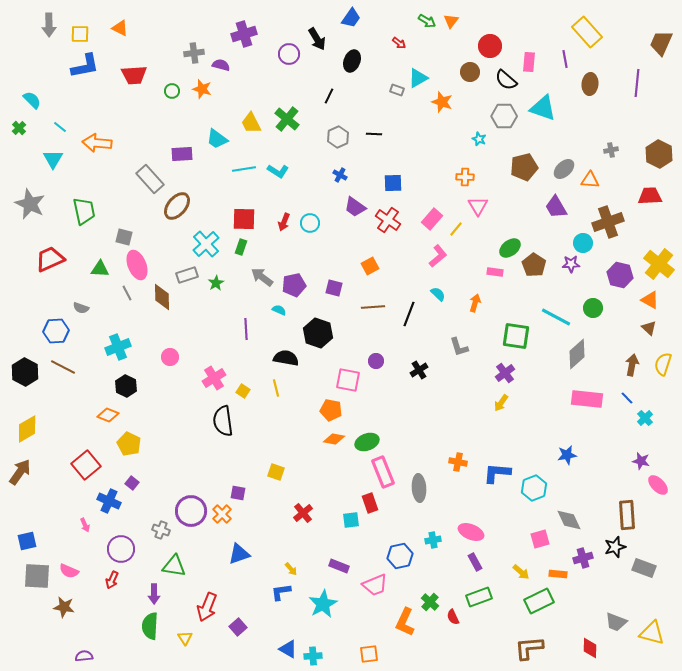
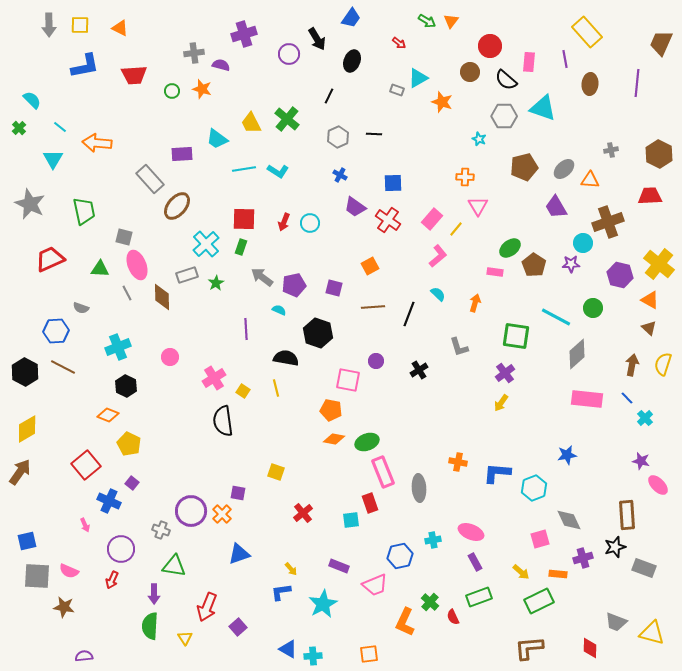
yellow square at (80, 34): moved 9 px up
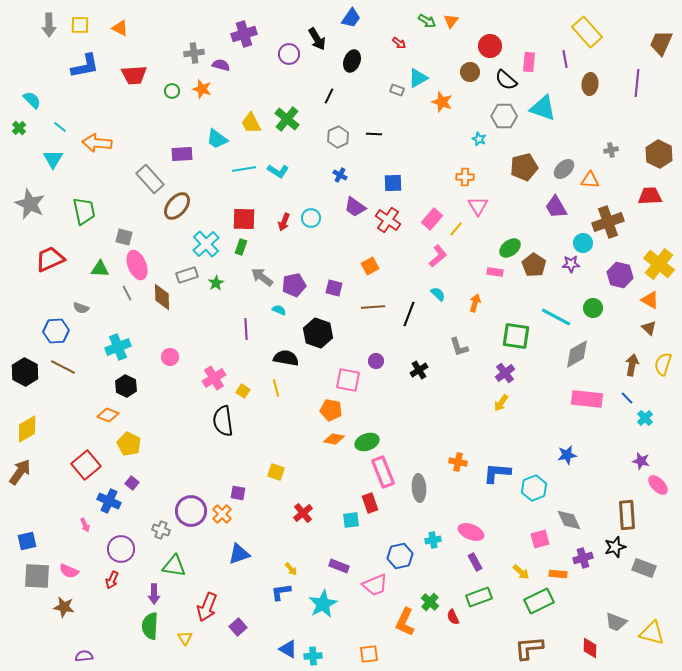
cyan circle at (310, 223): moved 1 px right, 5 px up
gray diamond at (577, 354): rotated 12 degrees clockwise
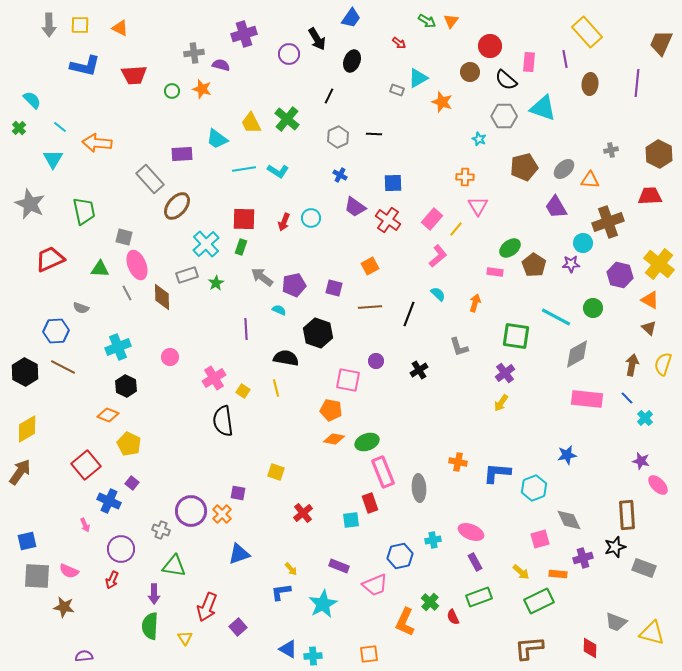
blue L-shape at (85, 66): rotated 24 degrees clockwise
brown line at (373, 307): moved 3 px left
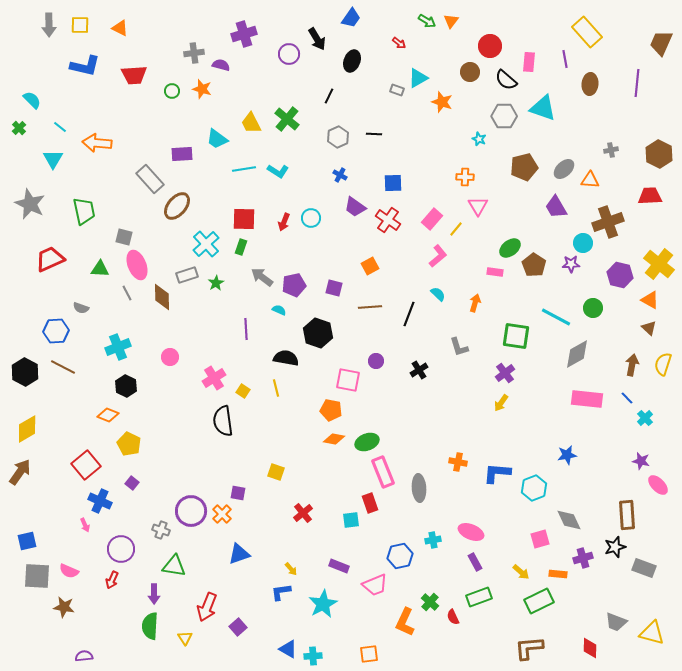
blue cross at (109, 501): moved 9 px left
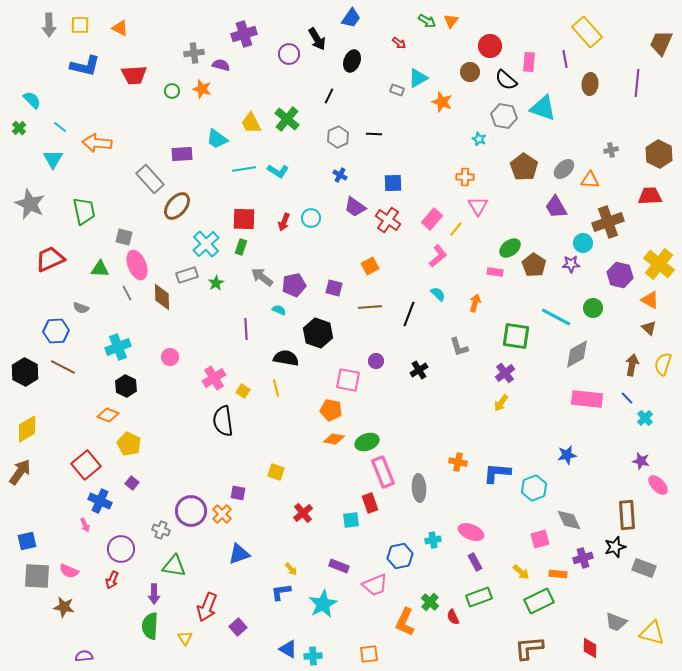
gray hexagon at (504, 116): rotated 10 degrees clockwise
brown pentagon at (524, 167): rotated 24 degrees counterclockwise
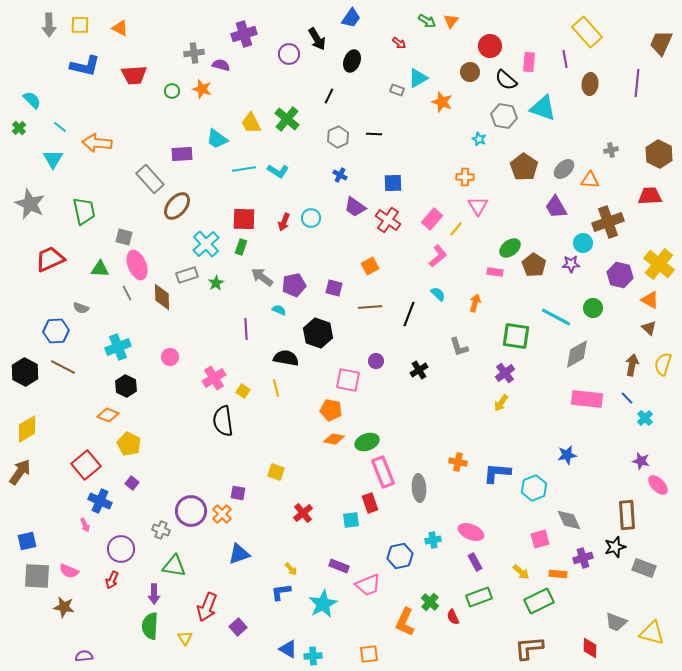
pink trapezoid at (375, 585): moved 7 px left
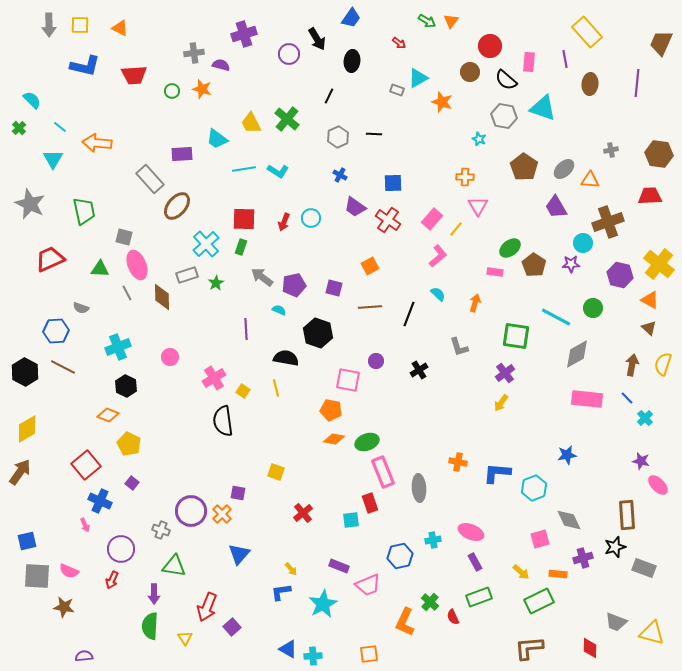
black ellipse at (352, 61): rotated 15 degrees counterclockwise
brown hexagon at (659, 154): rotated 20 degrees counterclockwise
blue triangle at (239, 554): rotated 30 degrees counterclockwise
purple square at (238, 627): moved 6 px left
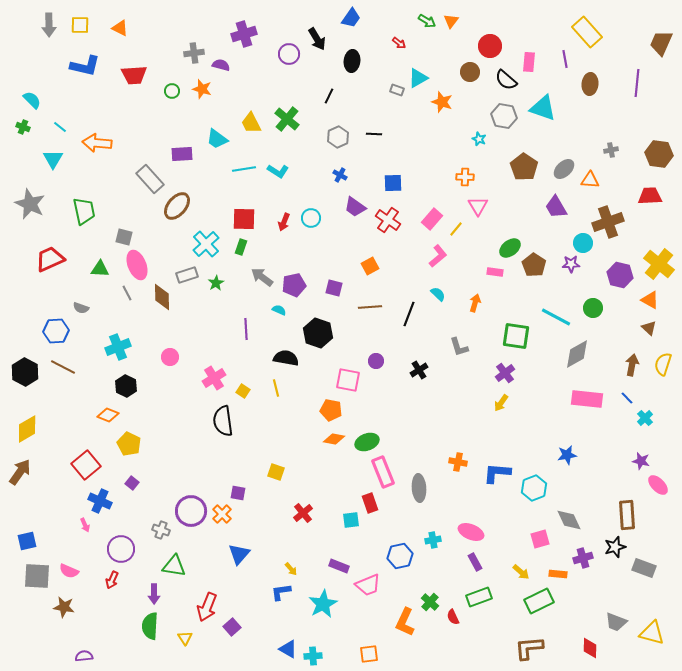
green cross at (19, 128): moved 4 px right, 1 px up; rotated 24 degrees counterclockwise
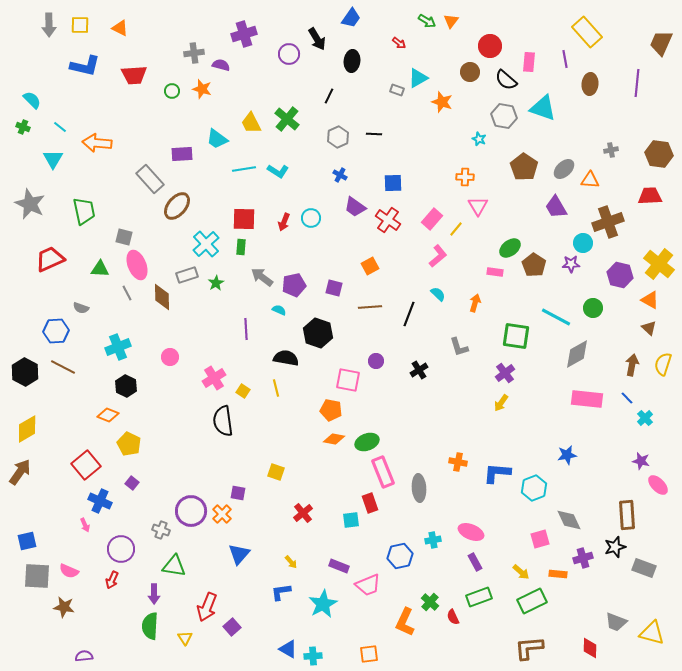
green rectangle at (241, 247): rotated 14 degrees counterclockwise
yellow arrow at (291, 569): moved 7 px up
green rectangle at (539, 601): moved 7 px left
